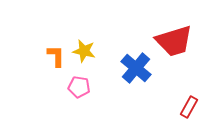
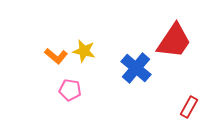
red trapezoid: rotated 39 degrees counterclockwise
orange L-shape: rotated 130 degrees clockwise
pink pentagon: moved 9 px left, 3 px down
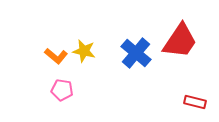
red trapezoid: moved 6 px right
blue cross: moved 15 px up
pink pentagon: moved 8 px left
red rectangle: moved 6 px right, 5 px up; rotated 75 degrees clockwise
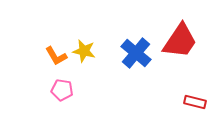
orange L-shape: rotated 20 degrees clockwise
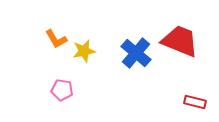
red trapezoid: rotated 102 degrees counterclockwise
yellow star: rotated 25 degrees counterclockwise
orange L-shape: moved 17 px up
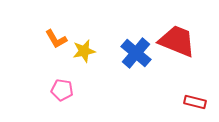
red trapezoid: moved 3 px left
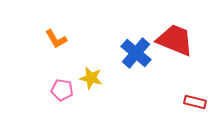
red trapezoid: moved 2 px left, 1 px up
yellow star: moved 7 px right, 27 px down; rotated 25 degrees clockwise
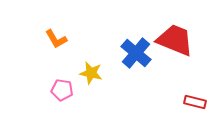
yellow star: moved 5 px up
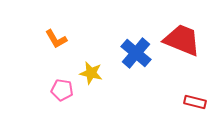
red trapezoid: moved 7 px right
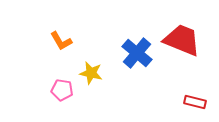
orange L-shape: moved 5 px right, 2 px down
blue cross: moved 1 px right
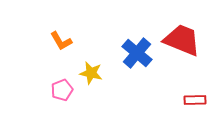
pink pentagon: rotated 30 degrees counterclockwise
red rectangle: moved 2 px up; rotated 15 degrees counterclockwise
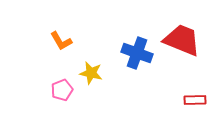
blue cross: rotated 20 degrees counterclockwise
